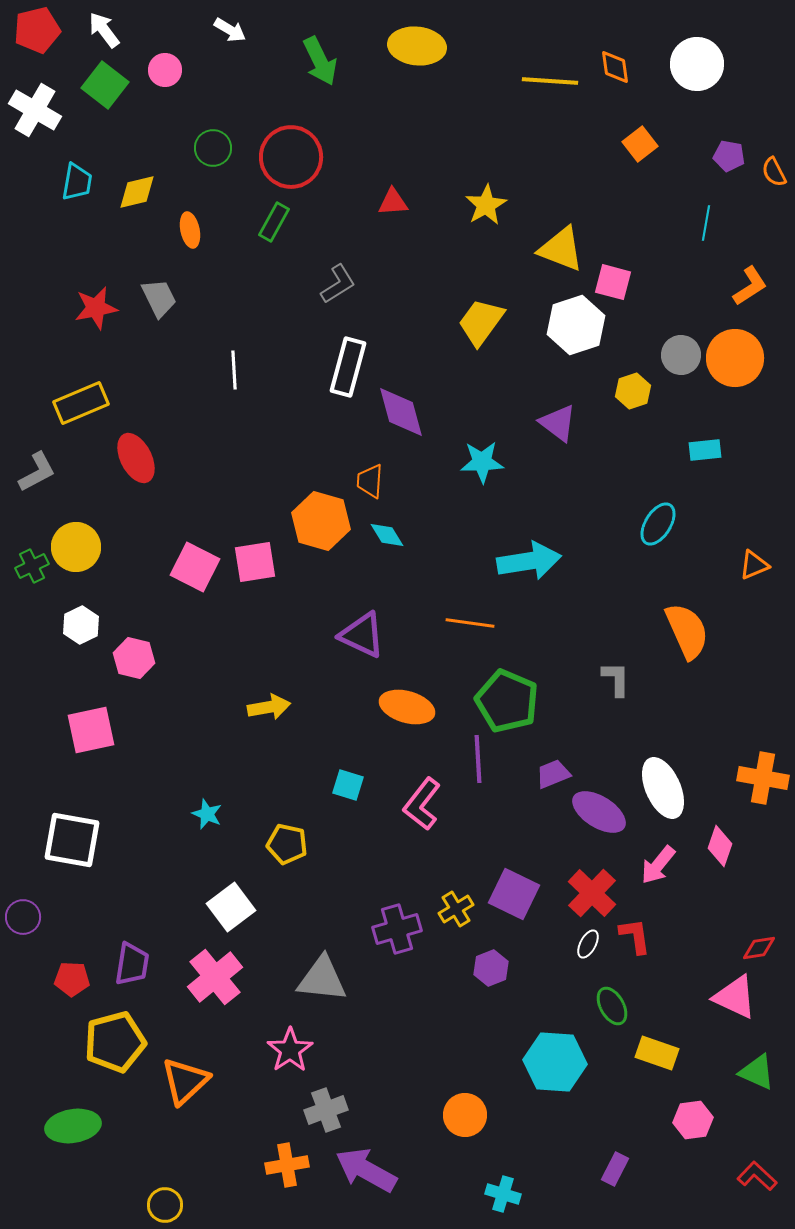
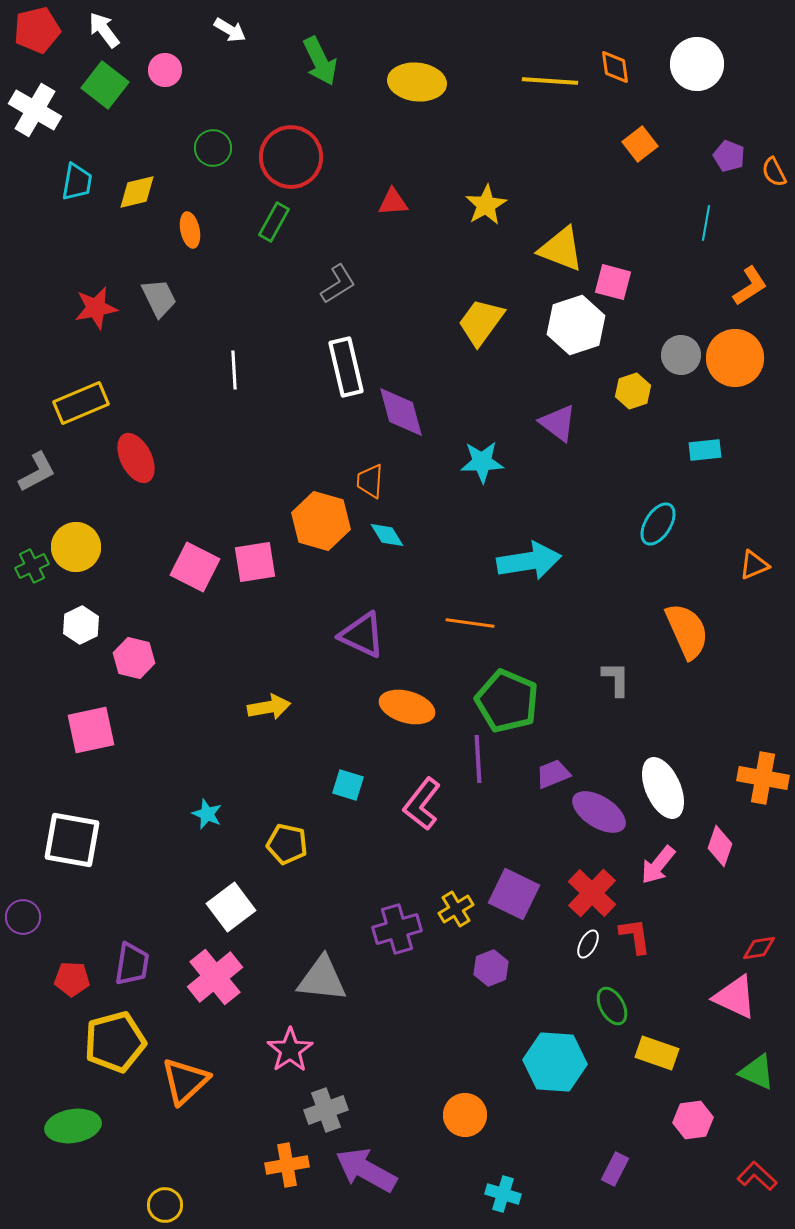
yellow ellipse at (417, 46): moved 36 px down
purple pentagon at (729, 156): rotated 12 degrees clockwise
white rectangle at (348, 367): moved 2 px left; rotated 28 degrees counterclockwise
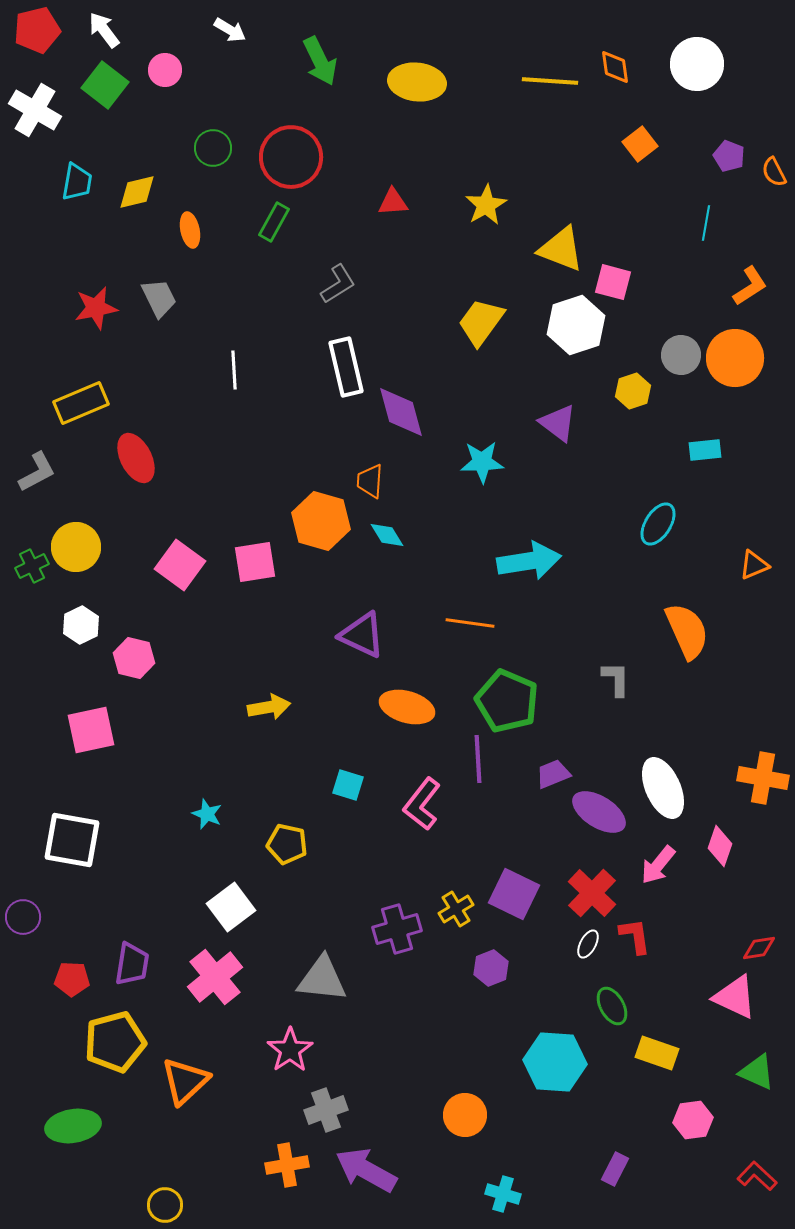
pink square at (195, 567): moved 15 px left, 2 px up; rotated 9 degrees clockwise
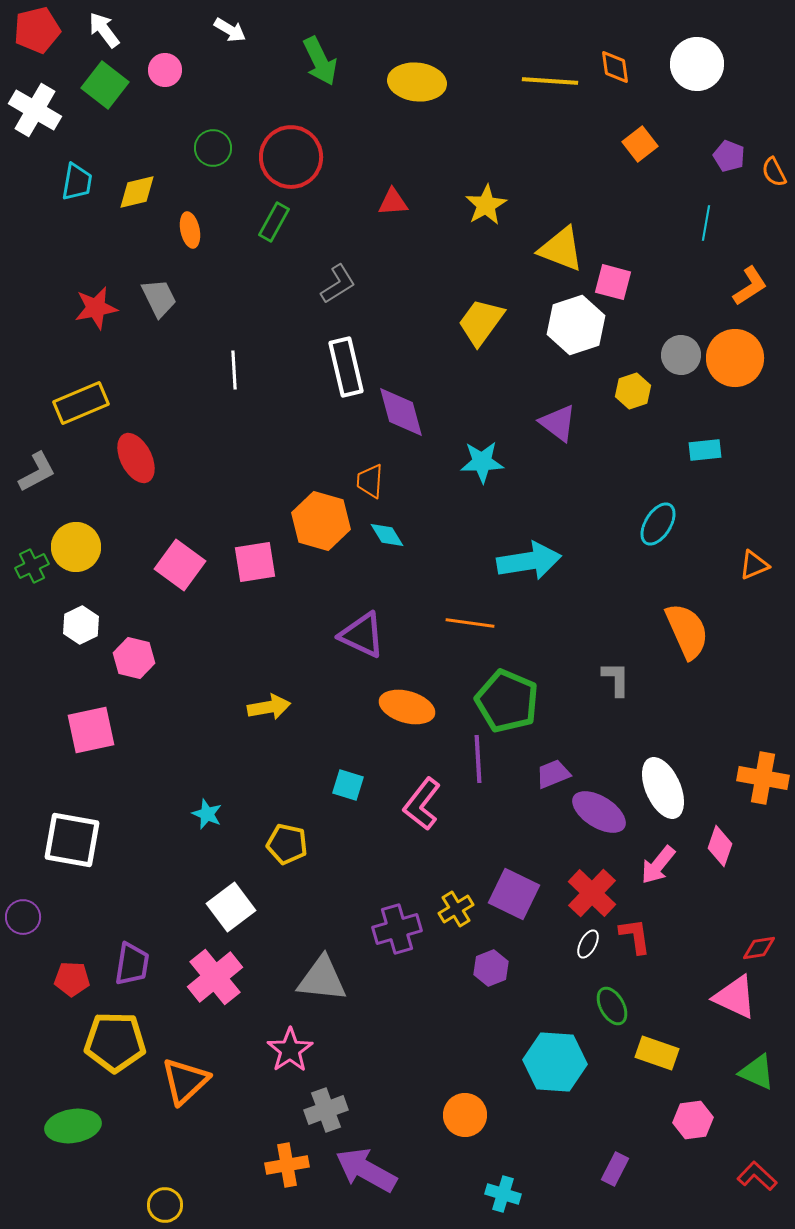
yellow pentagon at (115, 1042): rotated 16 degrees clockwise
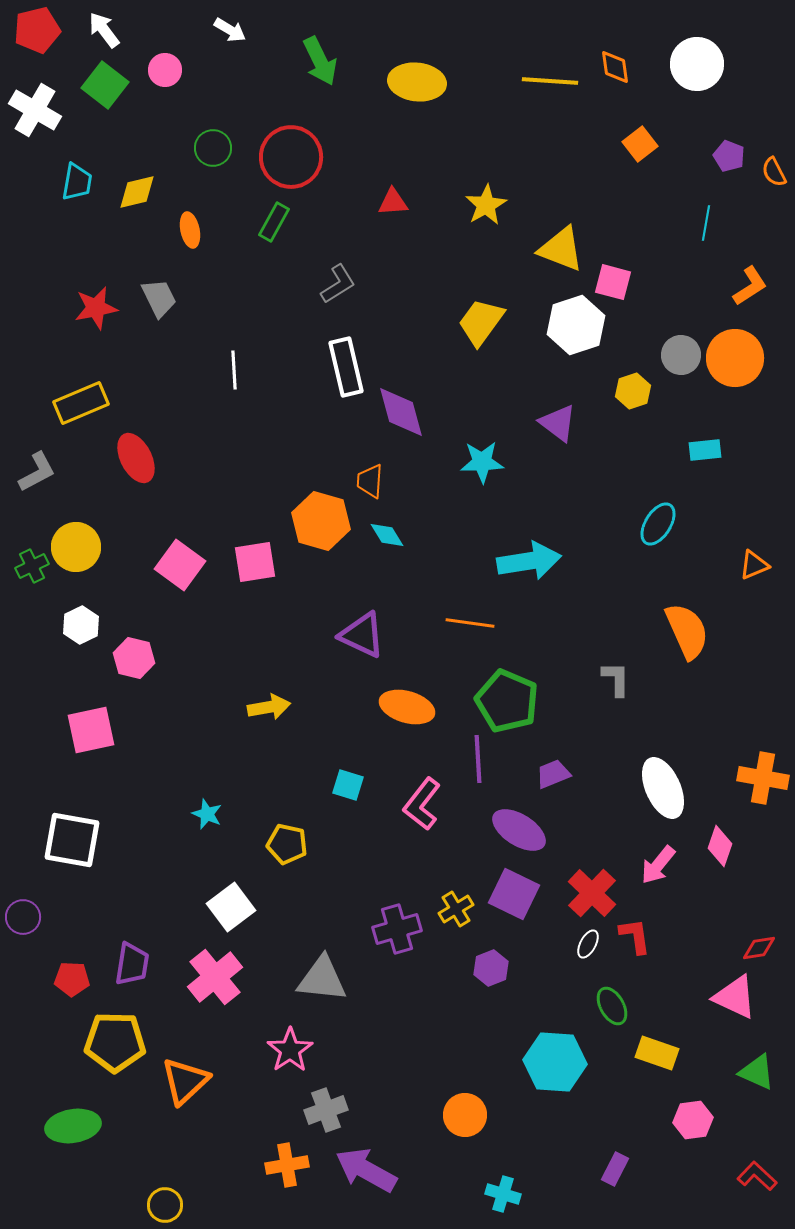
purple ellipse at (599, 812): moved 80 px left, 18 px down
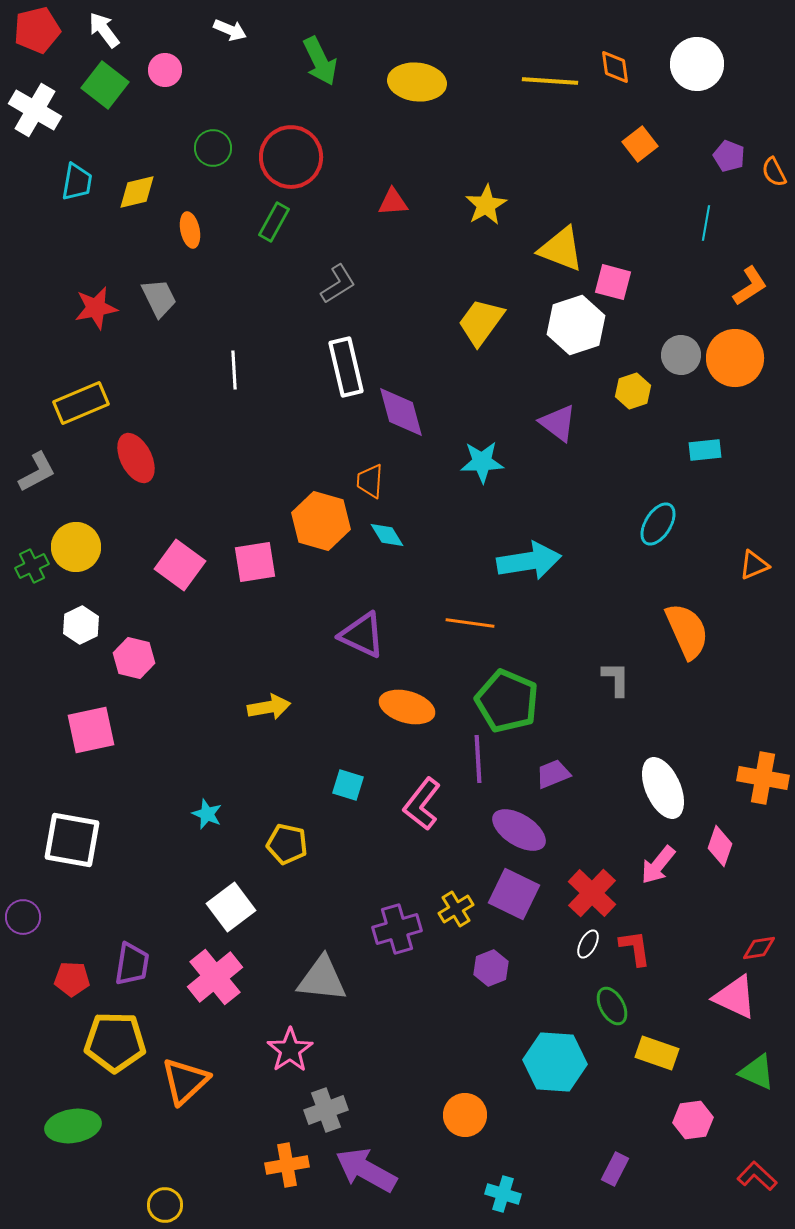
white arrow at (230, 30): rotated 8 degrees counterclockwise
red L-shape at (635, 936): moved 12 px down
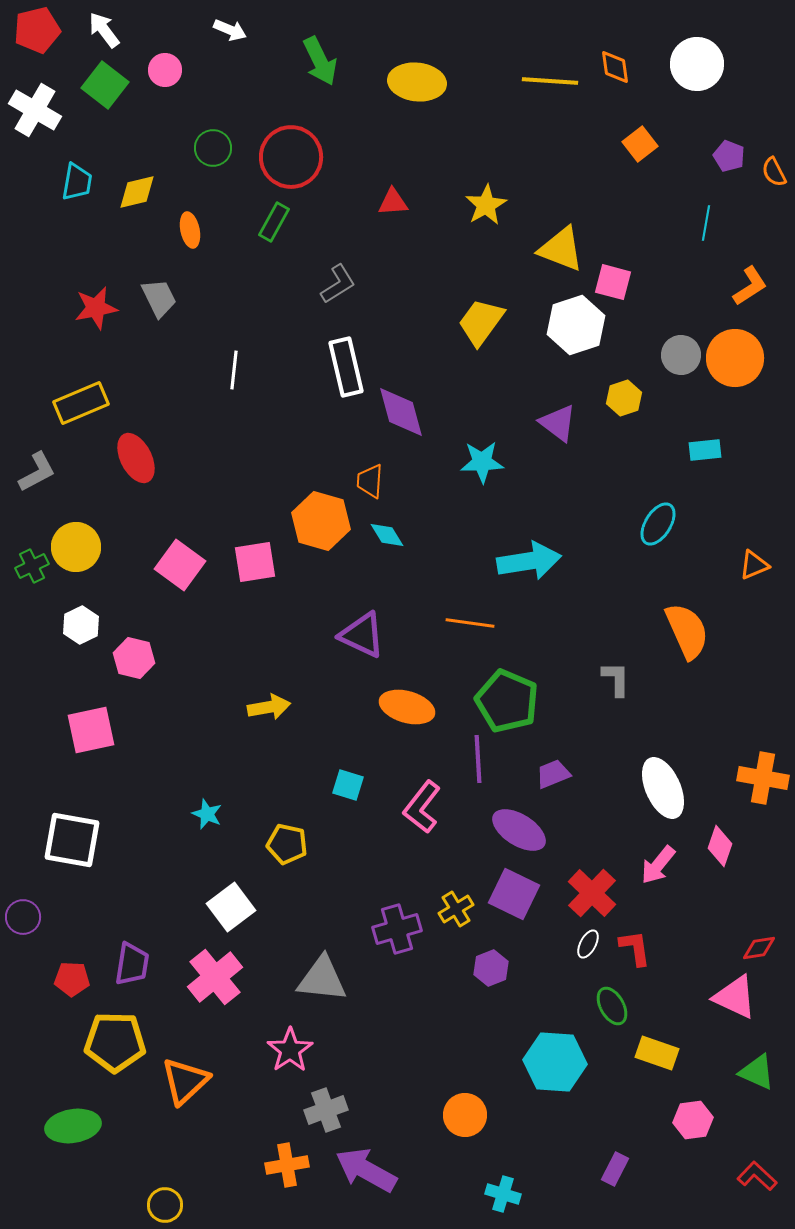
white line at (234, 370): rotated 9 degrees clockwise
yellow hexagon at (633, 391): moved 9 px left, 7 px down
pink L-shape at (422, 804): moved 3 px down
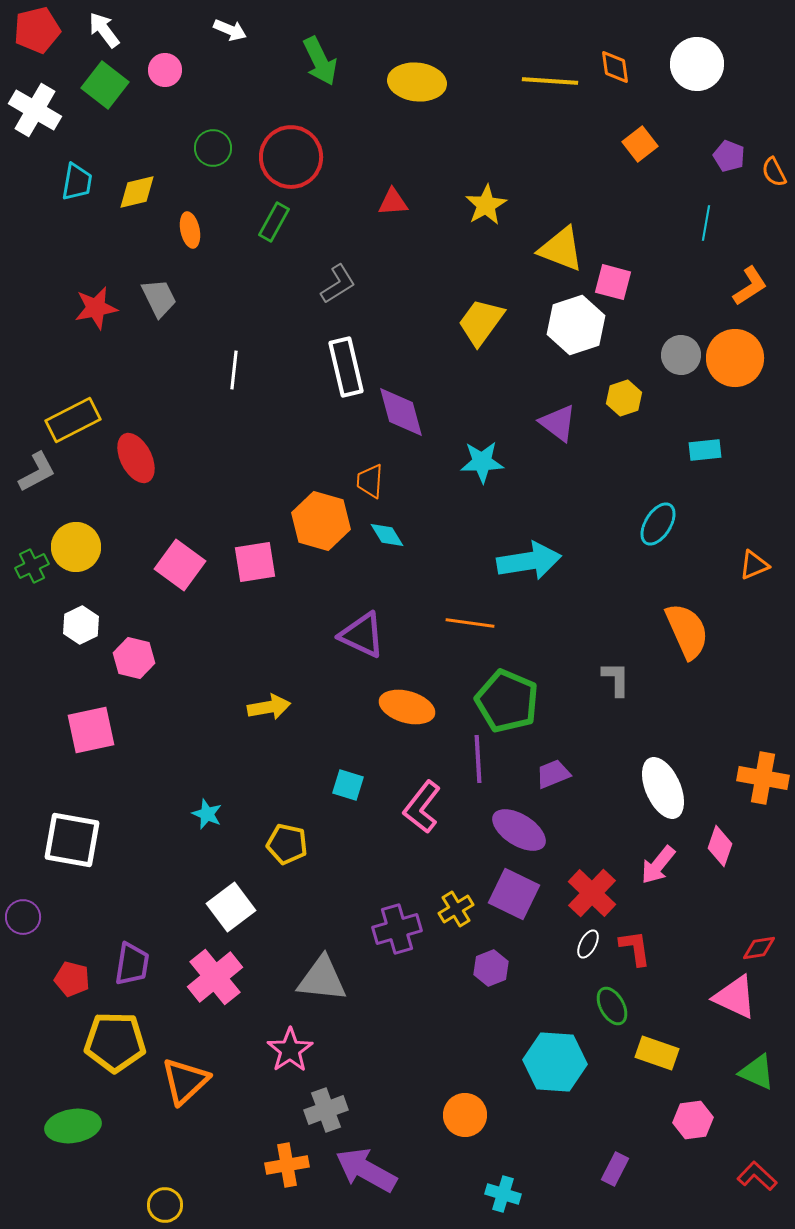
yellow rectangle at (81, 403): moved 8 px left, 17 px down; rotated 4 degrees counterclockwise
red pentagon at (72, 979): rotated 12 degrees clockwise
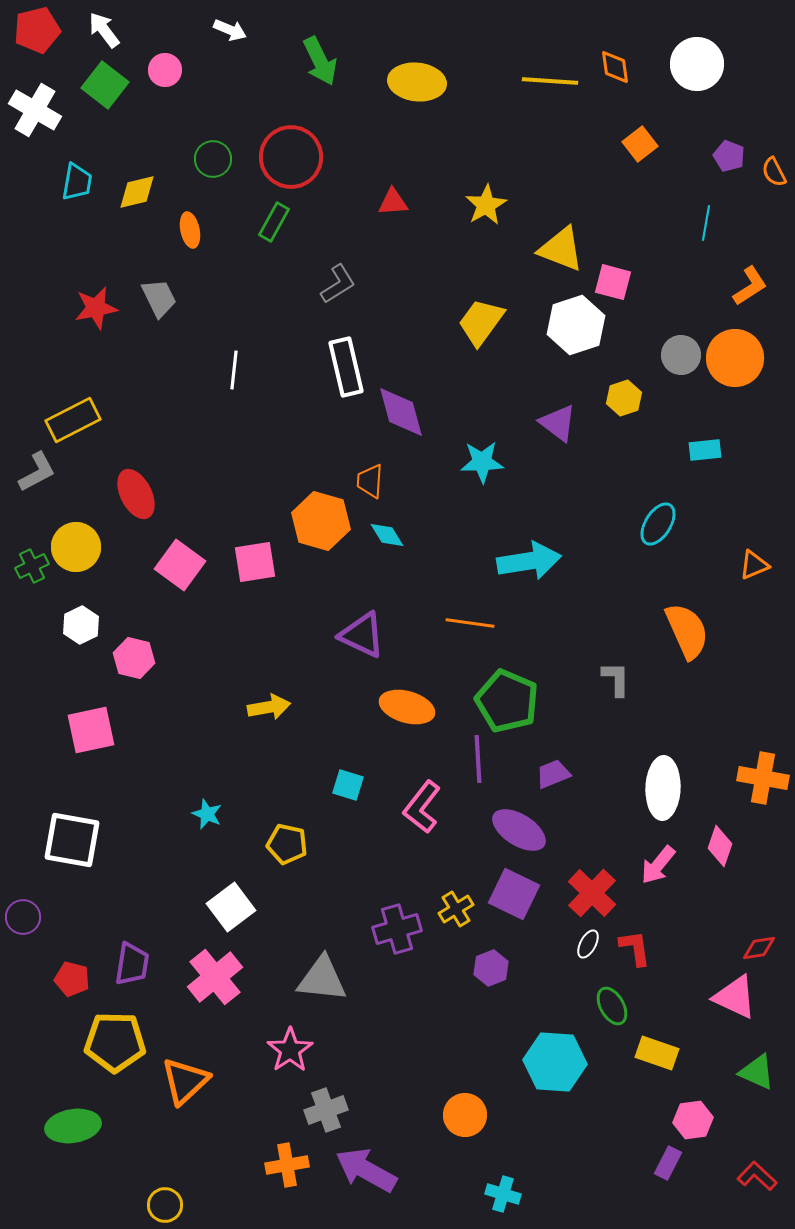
green circle at (213, 148): moved 11 px down
red ellipse at (136, 458): moved 36 px down
white ellipse at (663, 788): rotated 26 degrees clockwise
purple rectangle at (615, 1169): moved 53 px right, 6 px up
